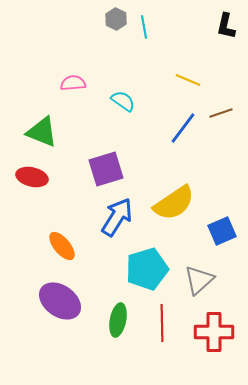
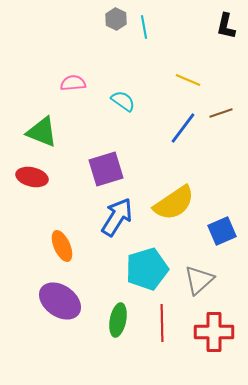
orange ellipse: rotated 16 degrees clockwise
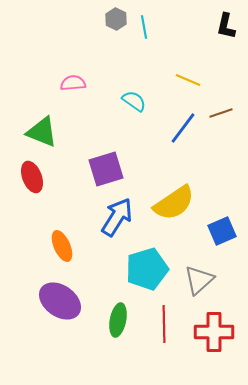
cyan semicircle: moved 11 px right
red ellipse: rotated 56 degrees clockwise
red line: moved 2 px right, 1 px down
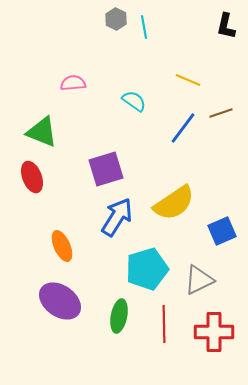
gray triangle: rotated 16 degrees clockwise
green ellipse: moved 1 px right, 4 px up
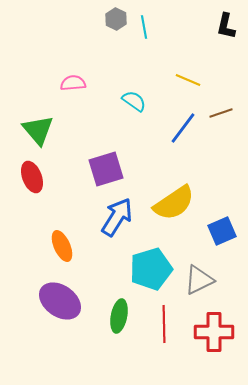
green triangle: moved 4 px left, 2 px up; rotated 28 degrees clockwise
cyan pentagon: moved 4 px right
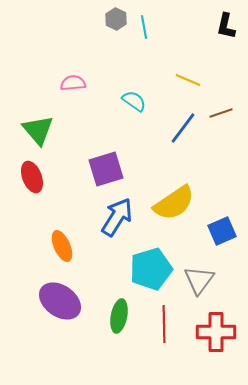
gray triangle: rotated 28 degrees counterclockwise
red cross: moved 2 px right
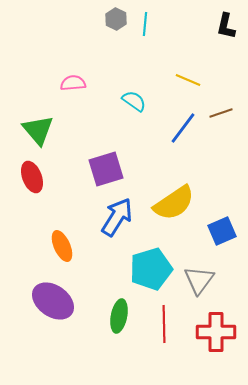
cyan line: moved 1 px right, 3 px up; rotated 15 degrees clockwise
purple ellipse: moved 7 px left
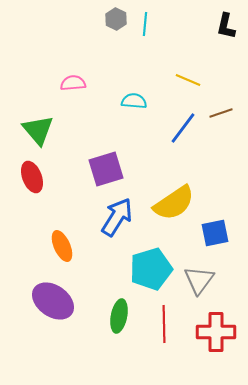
cyan semicircle: rotated 30 degrees counterclockwise
blue square: moved 7 px left, 2 px down; rotated 12 degrees clockwise
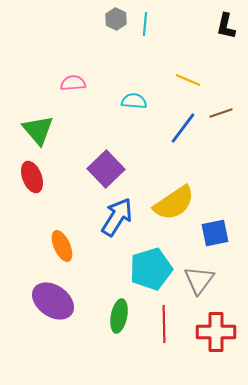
purple square: rotated 27 degrees counterclockwise
